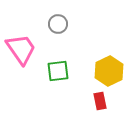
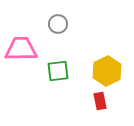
pink trapezoid: rotated 56 degrees counterclockwise
yellow hexagon: moved 2 px left
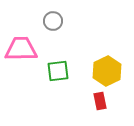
gray circle: moved 5 px left, 3 px up
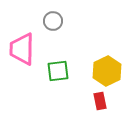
pink trapezoid: moved 1 px right; rotated 88 degrees counterclockwise
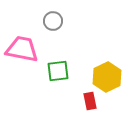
pink trapezoid: rotated 100 degrees clockwise
yellow hexagon: moved 6 px down
red rectangle: moved 10 px left
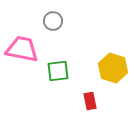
yellow hexagon: moved 6 px right, 9 px up; rotated 16 degrees counterclockwise
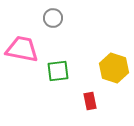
gray circle: moved 3 px up
yellow hexagon: moved 1 px right
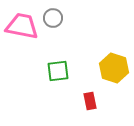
pink trapezoid: moved 23 px up
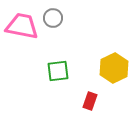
yellow hexagon: rotated 16 degrees clockwise
red rectangle: rotated 30 degrees clockwise
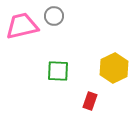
gray circle: moved 1 px right, 2 px up
pink trapezoid: rotated 24 degrees counterclockwise
green square: rotated 10 degrees clockwise
